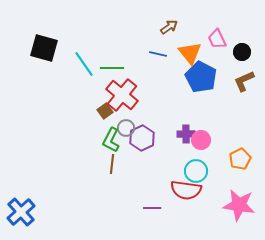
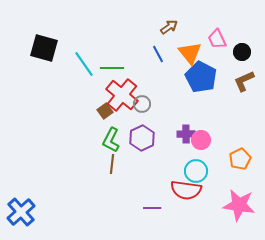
blue line: rotated 48 degrees clockwise
gray circle: moved 16 px right, 24 px up
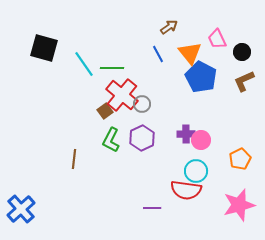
brown line: moved 38 px left, 5 px up
pink star: rotated 24 degrees counterclockwise
blue cross: moved 3 px up
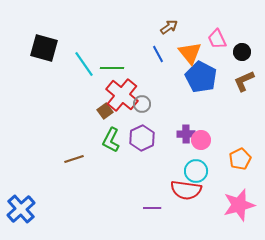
brown line: rotated 66 degrees clockwise
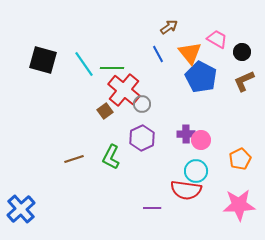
pink trapezoid: rotated 145 degrees clockwise
black square: moved 1 px left, 12 px down
red cross: moved 2 px right, 5 px up
green L-shape: moved 17 px down
pink star: rotated 12 degrees clockwise
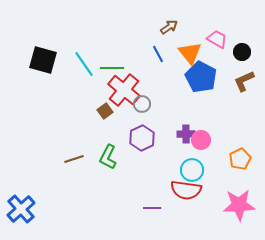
green L-shape: moved 3 px left
cyan circle: moved 4 px left, 1 px up
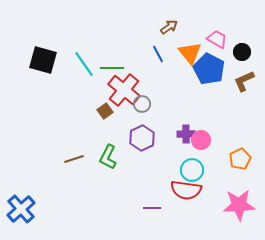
blue pentagon: moved 8 px right, 8 px up
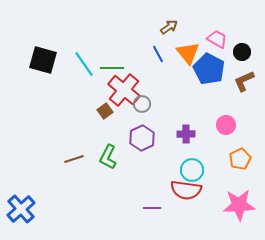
orange triangle: moved 2 px left
pink circle: moved 25 px right, 15 px up
